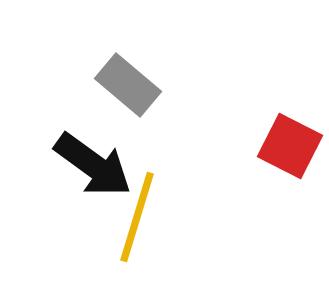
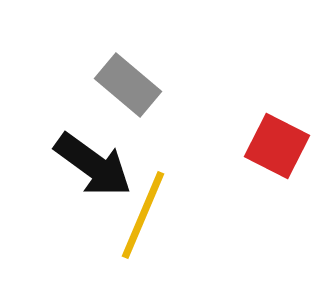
red square: moved 13 px left
yellow line: moved 6 px right, 2 px up; rotated 6 degrees clockwise
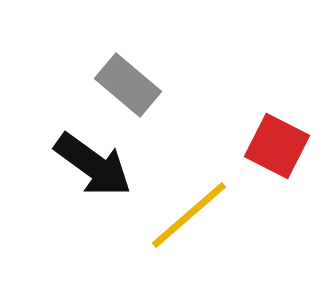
yellow line: moved 46 px right; rotated 26 degrees clockwise
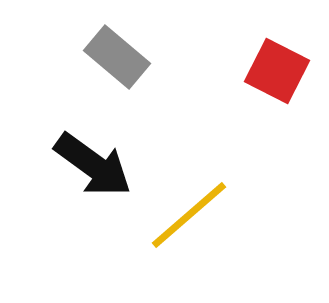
gray rectangle: moved 11 px left, 28 px up
red square: moved 75 px up
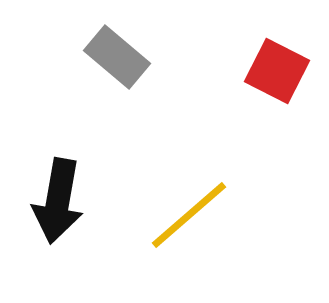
black arrow: moved 35 px left, 36 px down; rotated 64 degrees clockwise
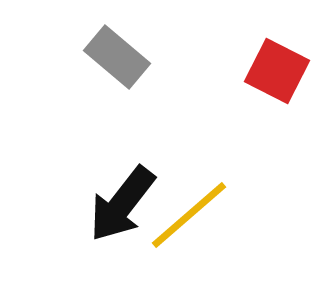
black arrow: moved 64 px right, 3 px down; rotated 28 degrees clockwise
